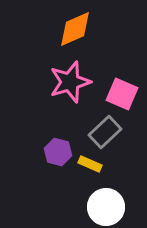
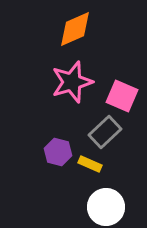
pink star: moved 2 px right
pink square: moved 2 px down
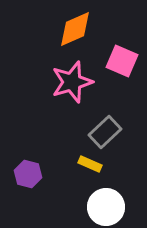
pink square: moved 35 px up
purple hexagon: moved 30 px left, 22 px down
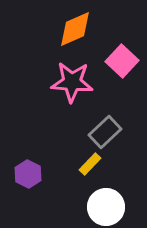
pink square: rotated 20 degrees clockwise
pink star: rotated 21 degrees clockwise
yellow rectangle: rotated 70 degrees counterclockwise
purple hexagon: rotated 12 degrees clockwise
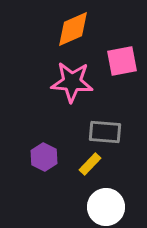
orange diamond: moved 2 px left
pink square: rotated 36 degrees clockwise
gray rectangle: rotated 48 degrees clockwise
purple hexagon: moved 16 px right, 17 px up
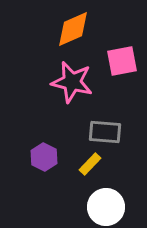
pink star: rotated 9 degrees clockwise
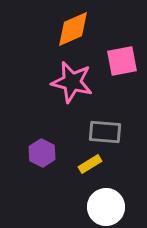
purple hexagon: moved 2 px left, 4 px up
yellow rectangle: rotated 15 degrees clockwise
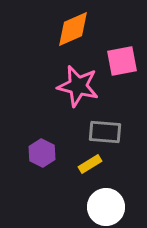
pink star: moved 6 px right, 4 px down
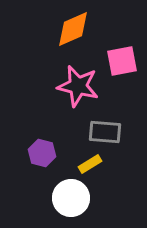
purple hexagon: rotated 12 degrees counterclockwise
white circle: moved 35 px left, 9 px up
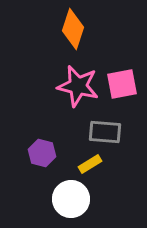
orange diamond: rotated 48 degrees counterclockwise
pink square: moved 23 px down
white circle: moved 1 px down
